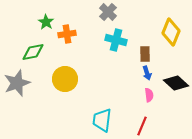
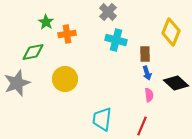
cyan trapezoid: moved 1 px up
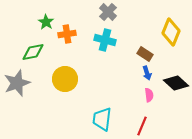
cyan cross: moved 11 px left
brown rectangle: rotated 56 degrees counterclockwise
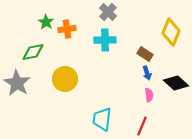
orange cross: moved 5 px up
cyan cross: rotated 15 degrees counterclockwise
gray star: rotated 20 degrees counterclockwise
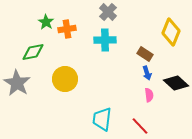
red line: moved 2 px left; rotated 66 degrees counterclockwise
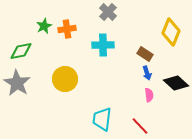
green star: moved 2 px left, 4 px down; rotated 14 degrees clockwise
cyan cross: moved 2 px left, 5 px down
green diamond: moved 12 px left, 1 px up
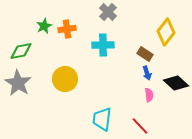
yellow diamond: moved 5 px left; rotated 16 degrees clockwise
gray star: moved 1 px right
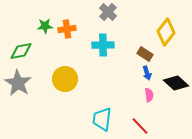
green star: moved 1 px right; rotated 21 degrees clockwise
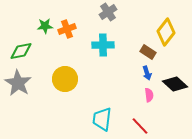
gray cross: rotated 12 degrees clockwise
orange cross: rotated 12 degrees counterclockwise
brown rectangle: moved 3 px right, 2 px up
black diamond: moved 1 px left, 1 px down
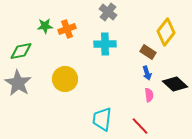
gray cross: rotated 18 degrees counterclockwise
cyan cross: moved 2 px right, 1 px up
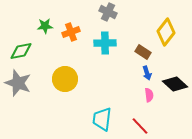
gray cross: rotated 12 degrees counterclockwise
orange cross: moved 4 px right, 3 px down
cyan cross: moved 1 px up
brown rectangle: moved 5 px left
gray star: rotated 12 degrees counterclockwise
